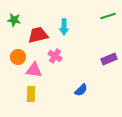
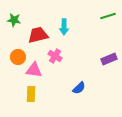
blue semicircle: moved 2 px left, 2 px up
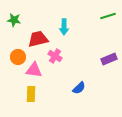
red trapezoid: moved 4 px down
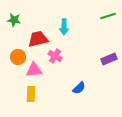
pink triangle: rotated 12 degrees counterclockwise
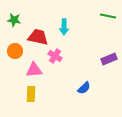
green line: rotated 28 degrees clockwise
red trapezoid: moved 2 px up; rotated 25 degrees clockwise
orange circle: moved 3 px left, 6 px up
blue semicircle: moved 5 px right
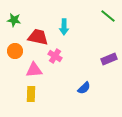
green line: rotated 28 degrees clockwise
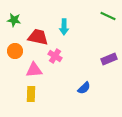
green line: rotated 14 degrees counterclockwise
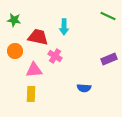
blue semicircle: rotated 48 degrees clockwise
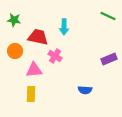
blue semicircle: moved 1 px right, 2 px down
